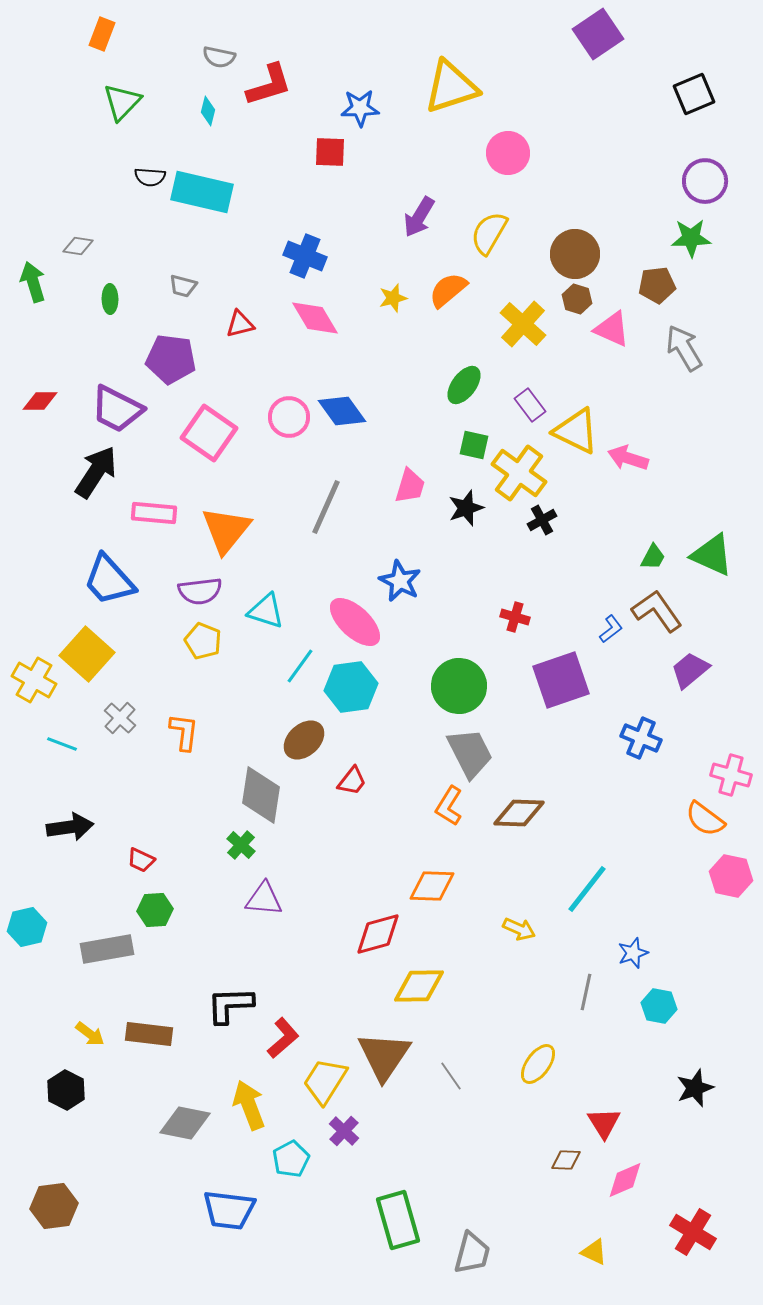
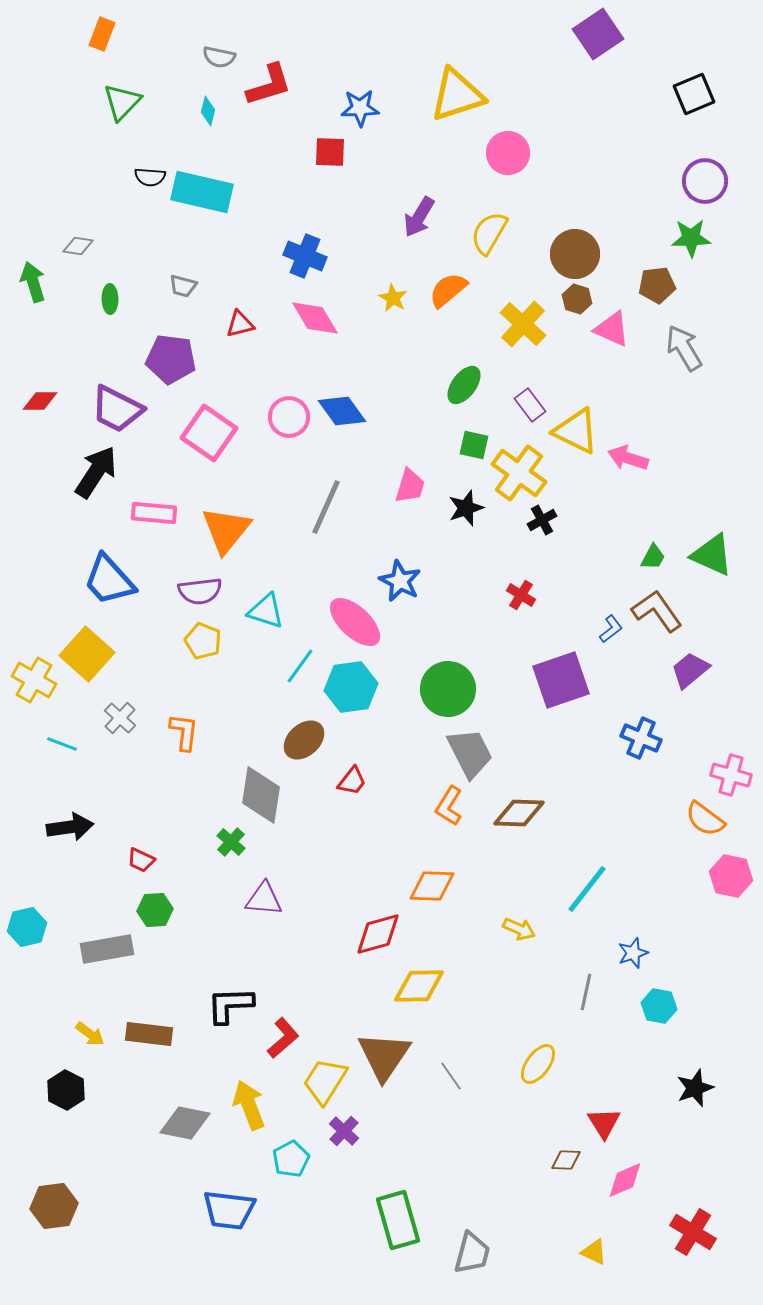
yellow triangle at (451, 87): moved 6 px right, 8 px down
yellow star at (393, 298): rotated 28 degrees counterclockwise
red cross at (515, 617): moved 6 px right, 22 px up; rotated 16 degrees clockwise
green circle at (459, 686): moved 11 px left, 3 px down
green cross at (241, 845): moved 10 px left, 3 px up
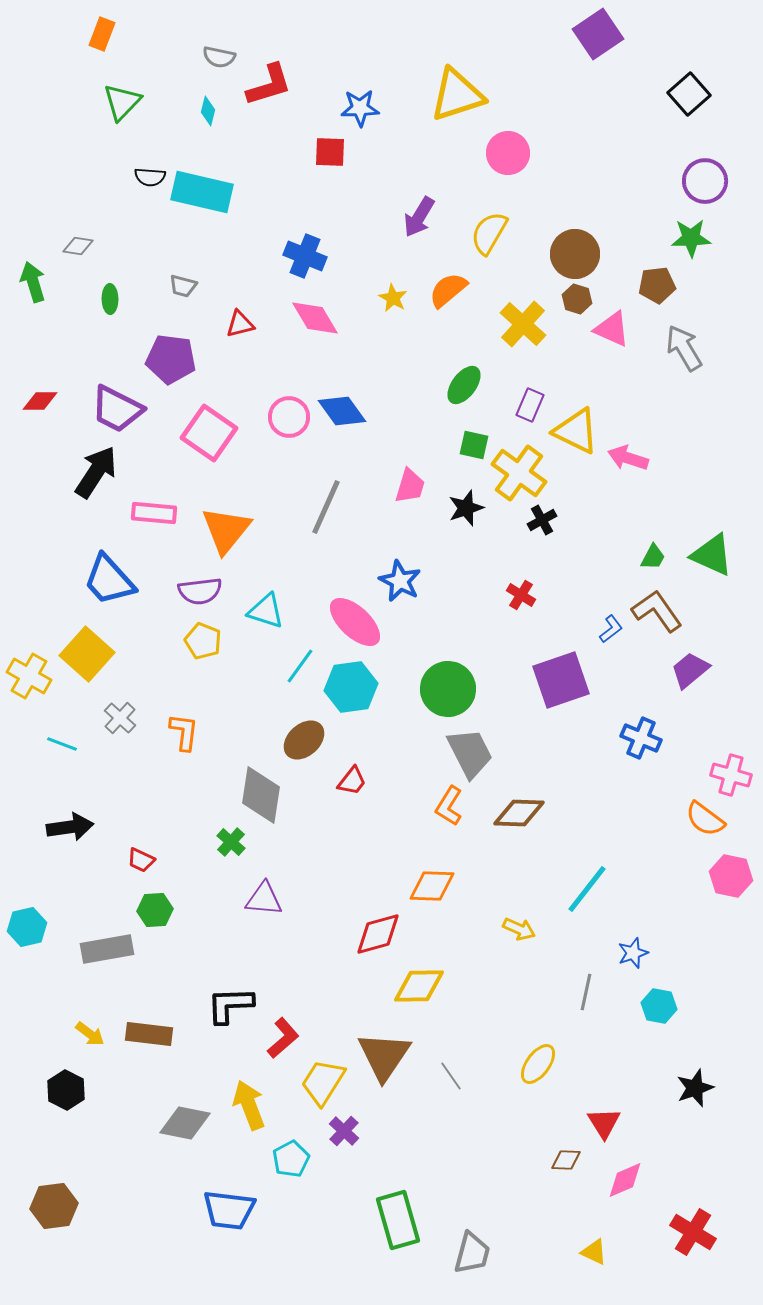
black square at (694, 94): moved 5 px left; rotated 18 degrees counterclockwise
purple rectangle at (530, 405): rotated 60 degrees clockwise
yellow cross at (34, 680): moved 5 px left, 4 px up
yellow trapezoid at (325, 1081): moved 2 px left, 1 px down
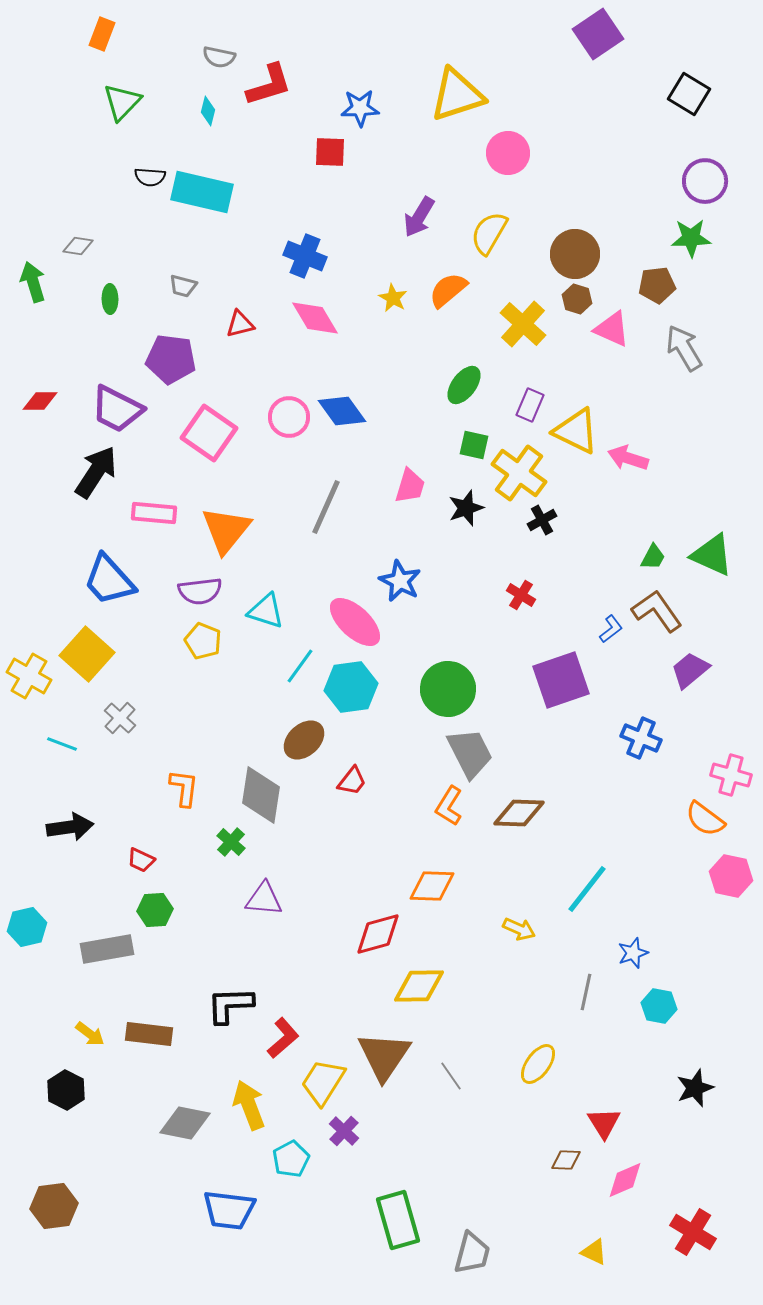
black square at (689, 94): rotated 18 degrees counterclockwise
orange L-shape at (184, 732): moved 56 px down
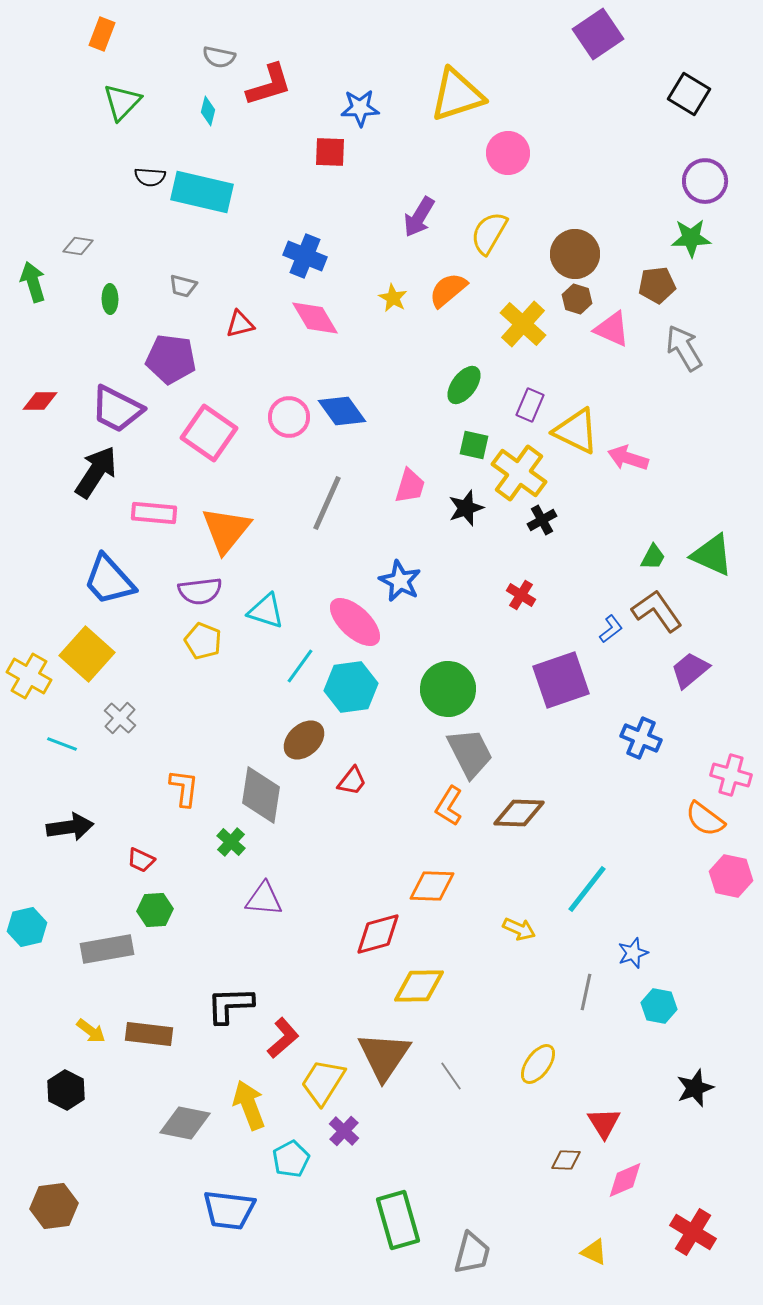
gray line at (326, 507): moved 1 px right, 4 px up
yellow arrow at (90, 1034): moved 1 px right, 3 px up
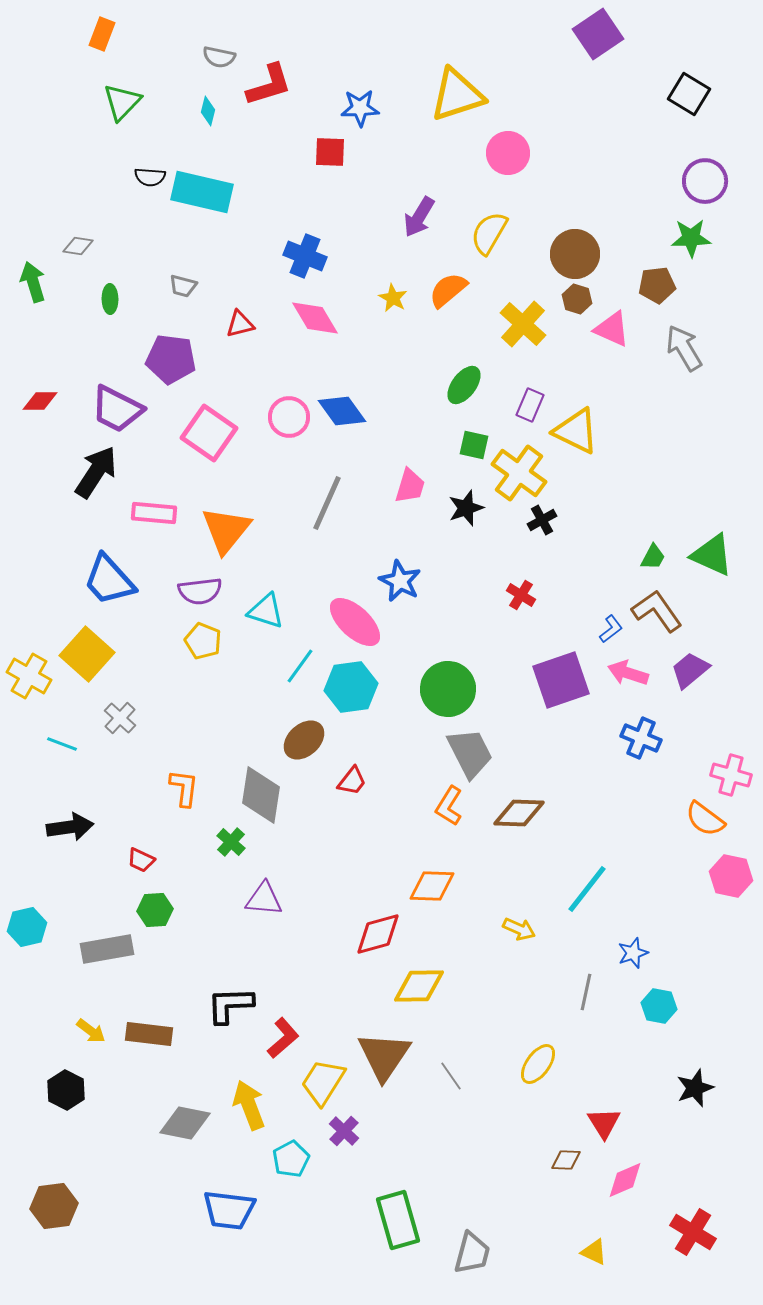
pink arrow at (628, 458): moved 215 px down
